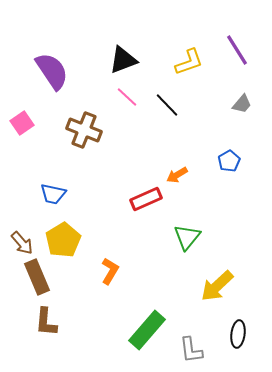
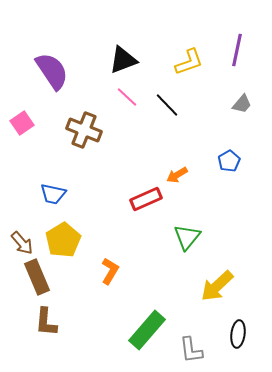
purple line: rotated 44 degrees clockwise
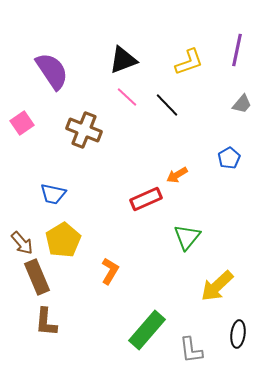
blue pentagon: moved 3 px up
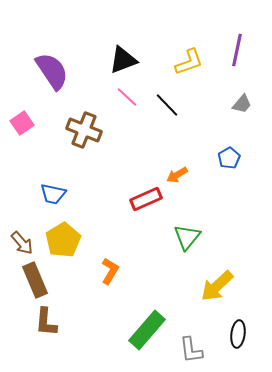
brown rectangle: moved 2 px left, 3 px down
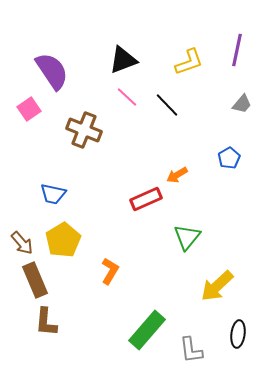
pink square: moved 7 px right, 14 px up
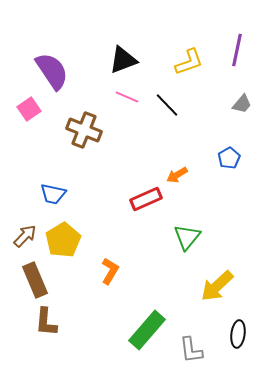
pink line: rotated 20 degrees counterclockwise
brown arrow: moved 3 px right, 7 px up; rotated 95 degrees counterclockwise
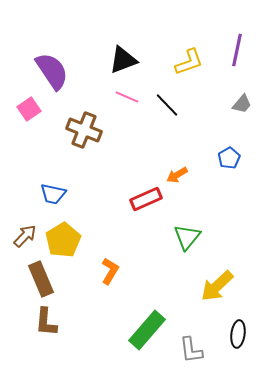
brown rectangle: moved 6 px right, 1 px up
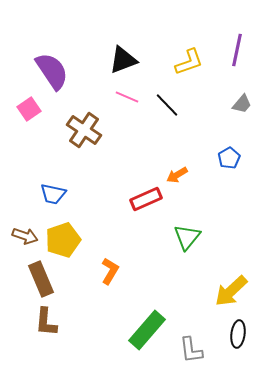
brown cross: rotated 12 degrees clockwise
brown arrow: rotated 65 degrees clockwise
yellow pentagon: rotated 12 degrees clockwise
yellow arrow: moved 14 px right, 5 px down
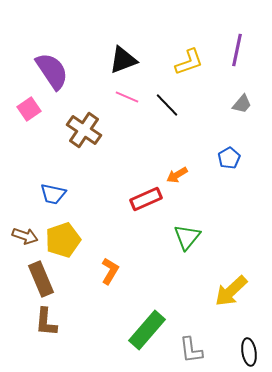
black ellipse: moved 11 px right, 18 px down; rotated 16 degrees counterclockwise
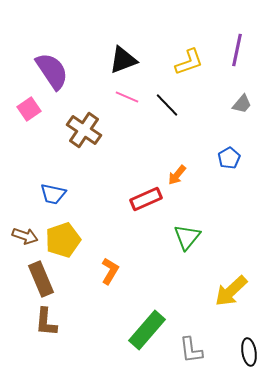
orange arrow: rotated 20 degrees counterclockwise
